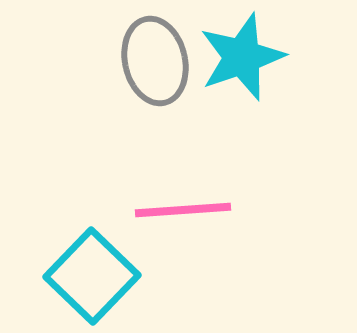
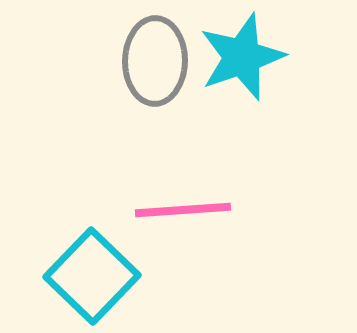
gray ellipse: rotated 14 degrees clockwise
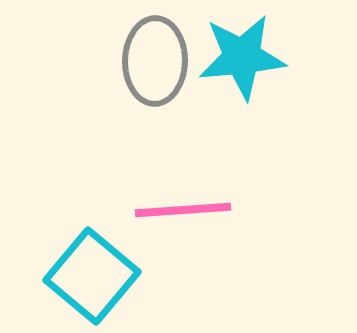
cyan star: rotated 14 degrees clockwise
cyan square: rotated 4 degrees counterclockwise
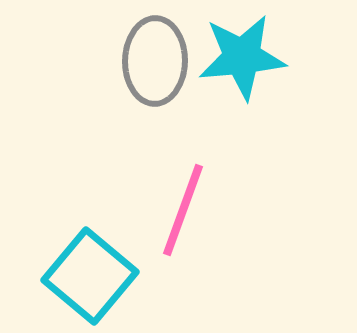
pink line: rotated 66 degrees counterclockwise
cyan square: moved 2 px left
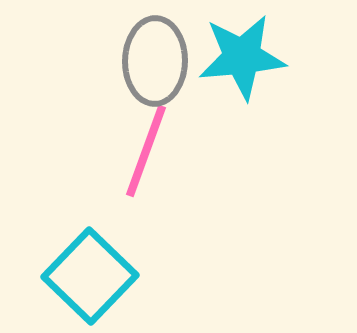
pink line: moved 37 px left, 59 px up
cyan square: rotated 4 degrees clockwise
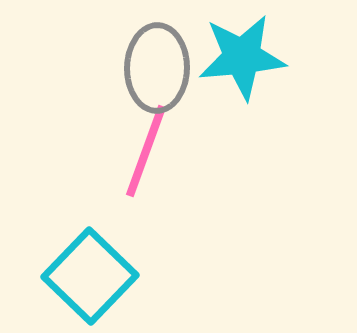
gray ellipse: moved 2 px right, 7 px down
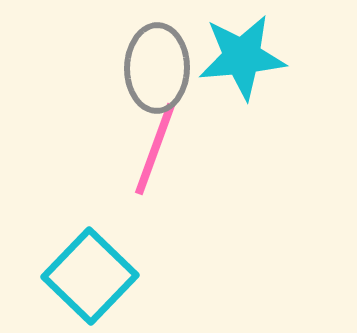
pink line: moved 9 px right, 2 px up
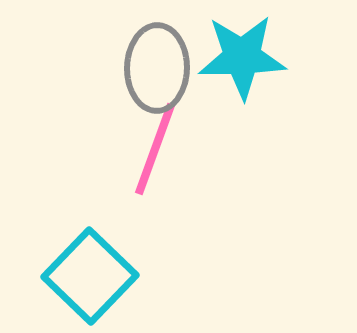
cyan star: rotated 4 degrees clockwise
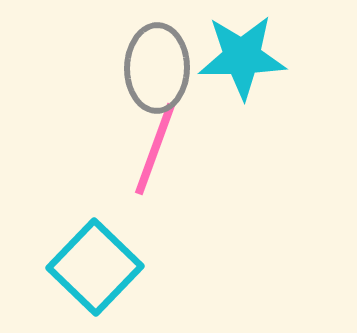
cyan square: moved 5 px right, 9 px up
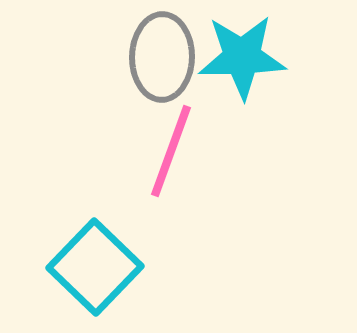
gray ellipse: moved 5 px right, 11 px up
pink line: moved 16 px right, 2 px down
